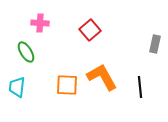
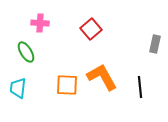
red square: moved 1 px right, 1 px up
cyan trapezoid: moved 1 px right, 1 px down
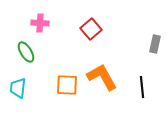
black line: moved 2 px right
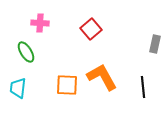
black line: moved 1 px right
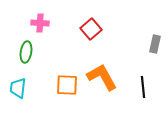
green ellipse: rotated 40 degrees clockwise
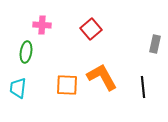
pink cross: moved 2 px right, 2 px down
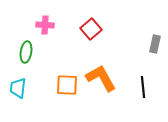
pink cross: moved 3 px right
orange L-shape: moved 1 px left, 1 px down
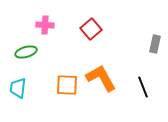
green ellipse: rotated 65 degrees clockwise
black line: rotated 15 degrees counterclockwise
